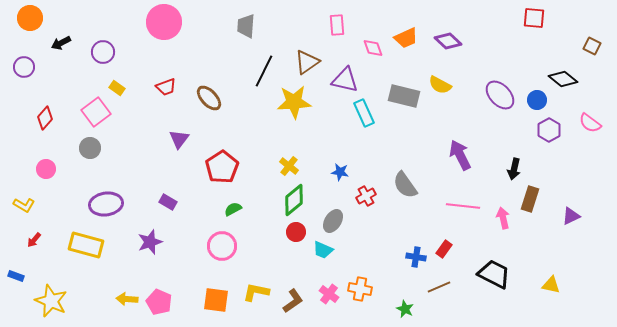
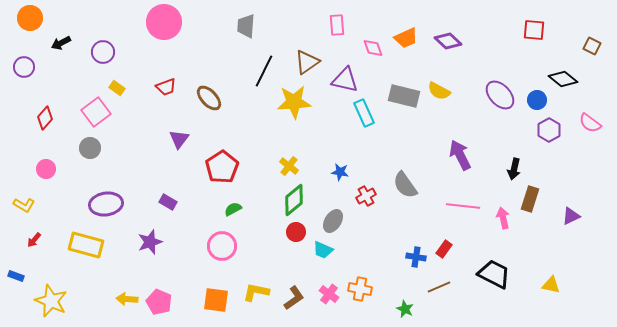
red square at (534, 18): moved 12 px down
yellow semicircle at (440, 85): moved 1 px left, 6 px down
brown L-shape at (293, 301): moved 1 px right, 3 px up
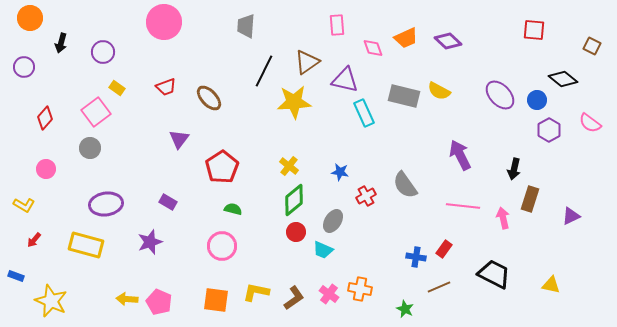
black arrow at (61, 43): rotated 48 degrees counterclockwise
green semicircle at (233, 209): rotated 42 degrees clockwise
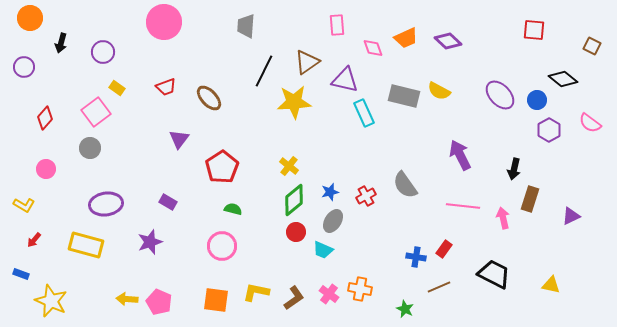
blue star at (340, 172): moved 10 px left, 20 px down; rotated 24 degrees counterclockwise
blue rectangle at (16, 276): moved 5 px right, 2 px up
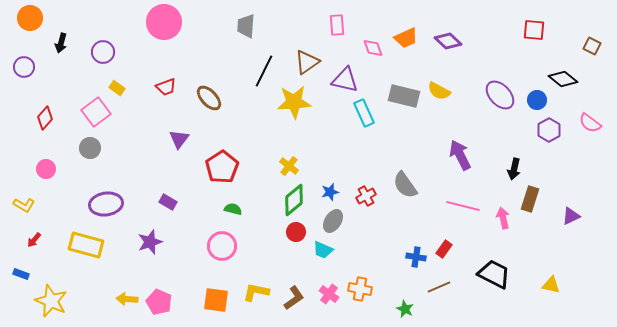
pink line at (463, 206): rotated 8 degrees clockwise
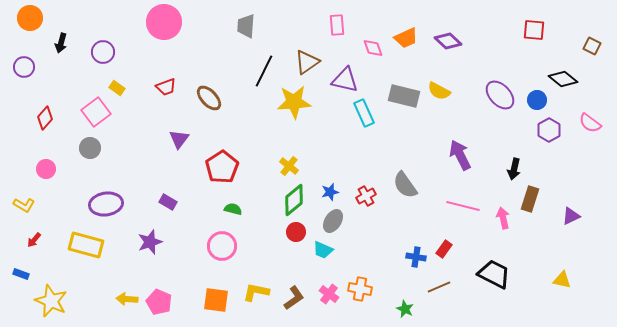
yellow triangle at (551, 285): moved 11 px right, 5 px up
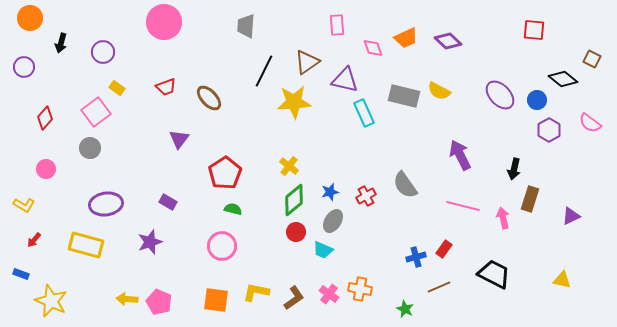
brown square at (592, 46): moved 13 px down
red pentagon at (222, 167): moved 3 px right, 6 px down
blue cross at (416, 257): rotated 24 degrees counterclockwise
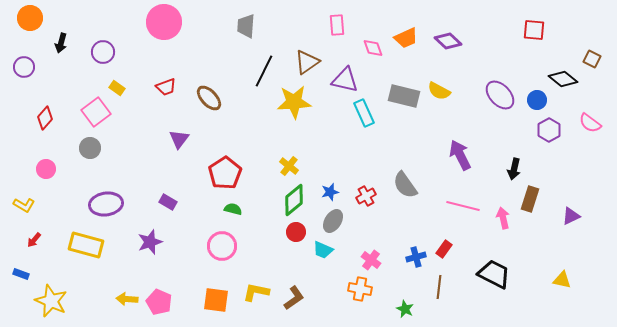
brown line at (439, 287): rotated 60 degrees counterclockwise
pink cross at (329, 294): moved 42 px right, 34 px up
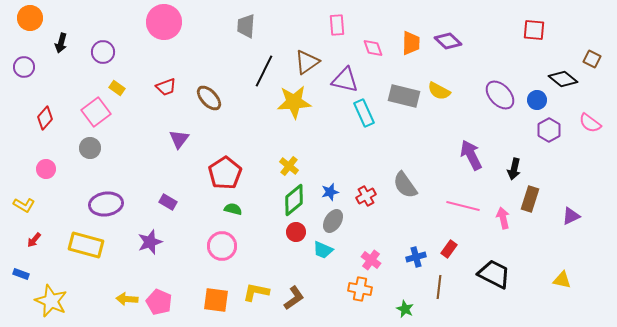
orange trapezoid at (406, 38): moved 5 px right, 5 px down; rotated 65 degrees counterclockwise
purple arrow at (460, 155): moved 11 px right
red rectangle at (444, 249): moved 5 px right
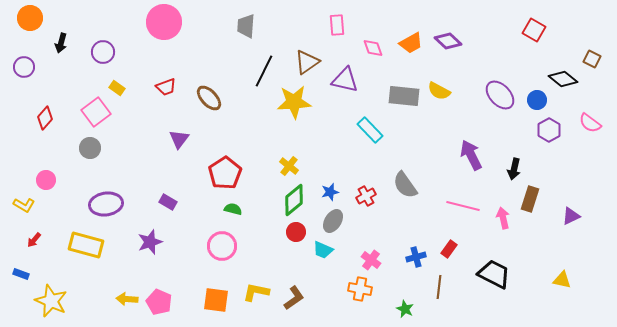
red square at (534, 30): rotated 25 degrees clockwise
orange trapezoid at (411, 43): rotated 60 degrees clockwise
gray rectangle at (404, 96): rotated 8 degrees counterclockwise
cyan rectangle at (364, 113): moved 6 px right, 17 px down; rotated 20 degrees counterclockwise
pink circle at (46, 169): moved 11 px down
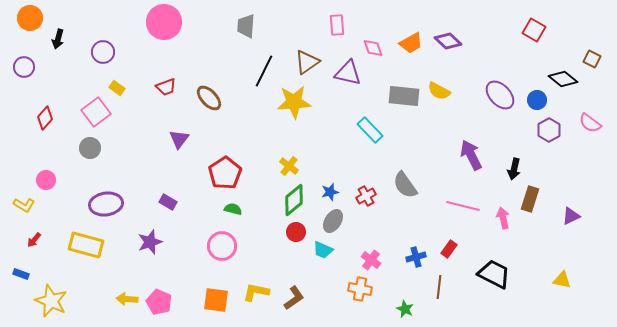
black arrow at (61, 43): moved 3 px left, 4 px up
purple triangle at (345, 80): moved 3 px right, 7 px up
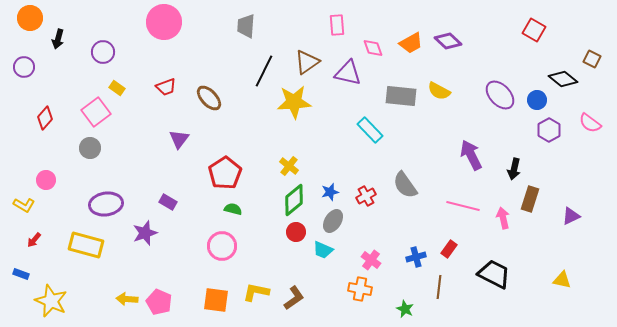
gray rectangle at (404, 96): moved 3 px left
purple star at (150, 242): moved 5 px left, 9 px up
